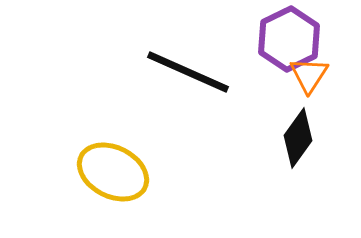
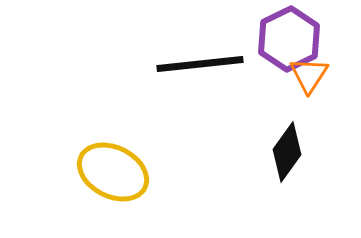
black line: moved 12 px right, 8 px up; rotated 30 degrees counterclockwise
black diamond: moved 11 px left, 14 px down
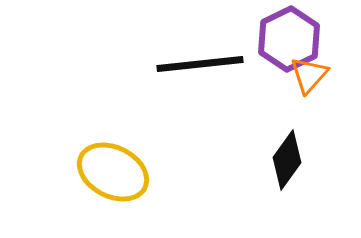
orange triangle: rotated 9 degrees clockwise
black diamond: moved 8 px down
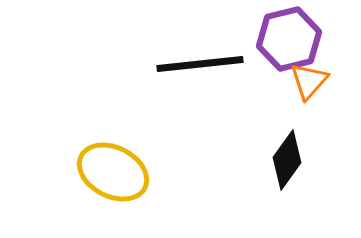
purple hexagon: rotated 12 degrees clockwise
orange triangle: moved 6 px down
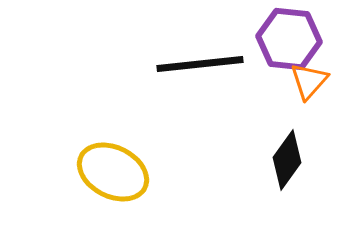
purple hexagon: rotated 20 degrees clockwise
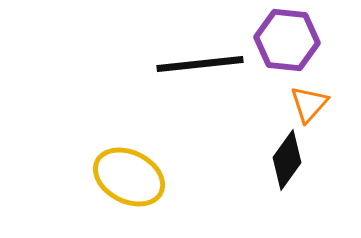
purple hexagon: moved 2 px left, 1 px down
orange triangle: moved 23 px down
yellow ellipse: moved 16 px right, 5 px down
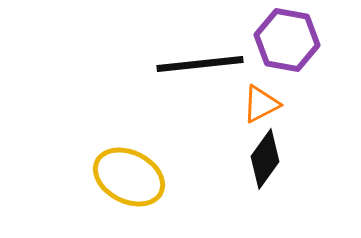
purple hexagon: rotated 4 degrees clockwise
orange triangle: moved 48 px left; rotated 21 degrees clockwise
black diamond: moved 22 px left, 1 px up
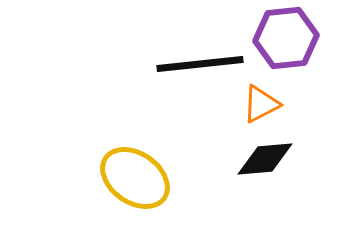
purple hexagon: moved 1 px left, 2 px up; rotated 16 degrees counterclockwise
black diamond: rotated 50 degrees clockwise
yellow ellipse: moved 6 px right, 1 px down; rotated 8 degrees clockwise
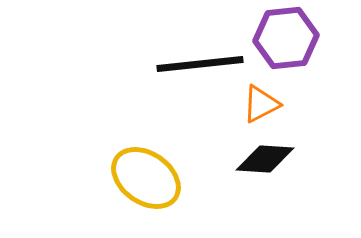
black diamond: rotated 8 degrees clockwise
yellow ellipse: moved 11 px right
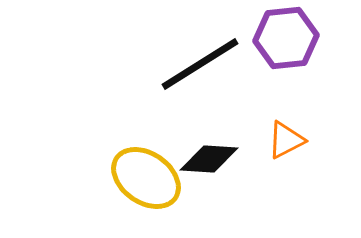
black line: rotated 26 degrees counterclockwise
orange triangle: moved 25 px right, 36 px down
black diamond: moved 56 px left
